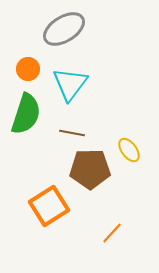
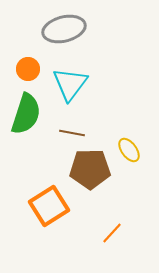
gray ellipse: rotated 18 degrees clockwise
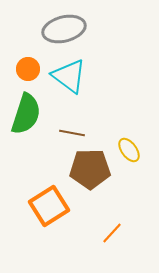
cyan triangle: moved 1 px left, 8 px up; rotated 30 degrees counterclockwise
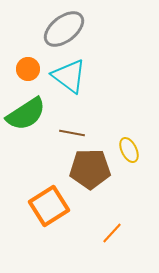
gray ellipse: rotated 24 degrees counterclockwise
green semicircle: rotated 39 degrees clockwise
yellow ellipse: rotated 10 degrees clockwise
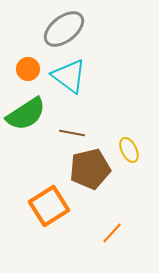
brown pentagon: rotated 12 degrees counterclockwise
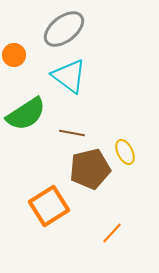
orange circle: moved 14 px left, 14 px up
yellow ellipse: moved 4 px left, 2 px down
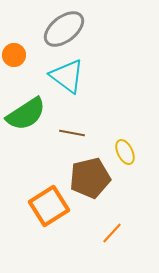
cyan triangle: moved 2 px left
brown pentagon: moved 9 px down
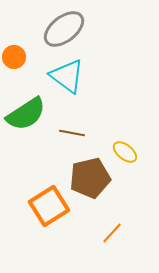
orange circle: moved 2 px down
yellow ellipse: rotated 25 degrees counterclockwise
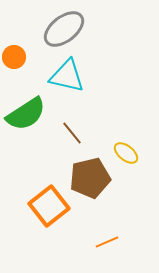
cyan triangle: rotated 24 degrees counterclockwise
brown line: rotated 40 degrees clockwise
yellow ellipse: moved 1 px right, 1 px down
orange square: rotated 6 degrees counterclockwise
orange line: moved 5 px left, 9 px down; rotated 25 degrees clockwise
